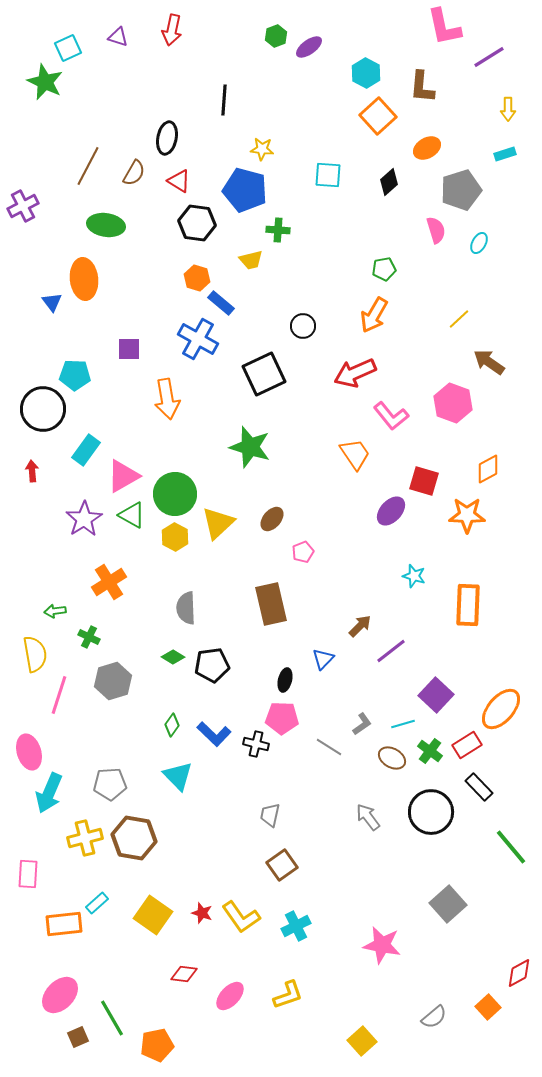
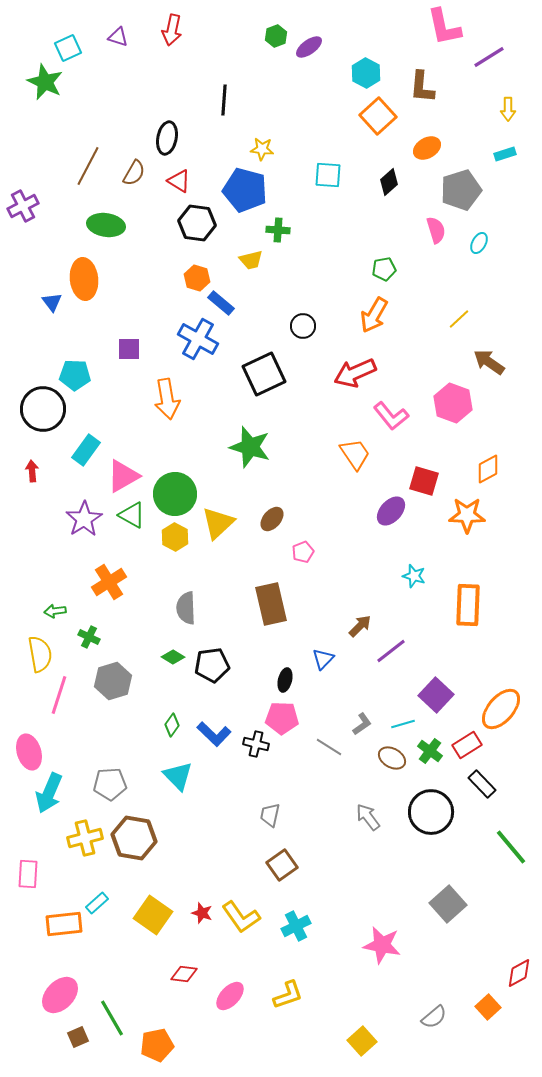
yellow semicircle at (35, 654): moved 5 px right
black rectangle at (479, 787): moved 3 px right, 3 px up
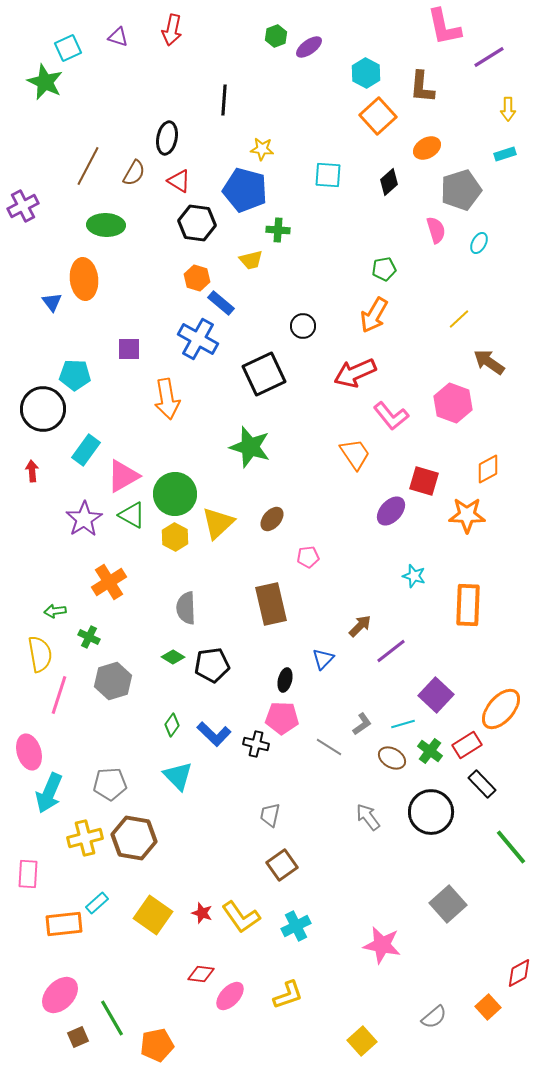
green ellipse at (106, 225): rotated 6 degrees counterclockwise
pink pentagon at (303, 552): moved 5 px right, 5 px down; rotated 15 degrees clockwise
red diamond at (184, 974): moved 17 px right
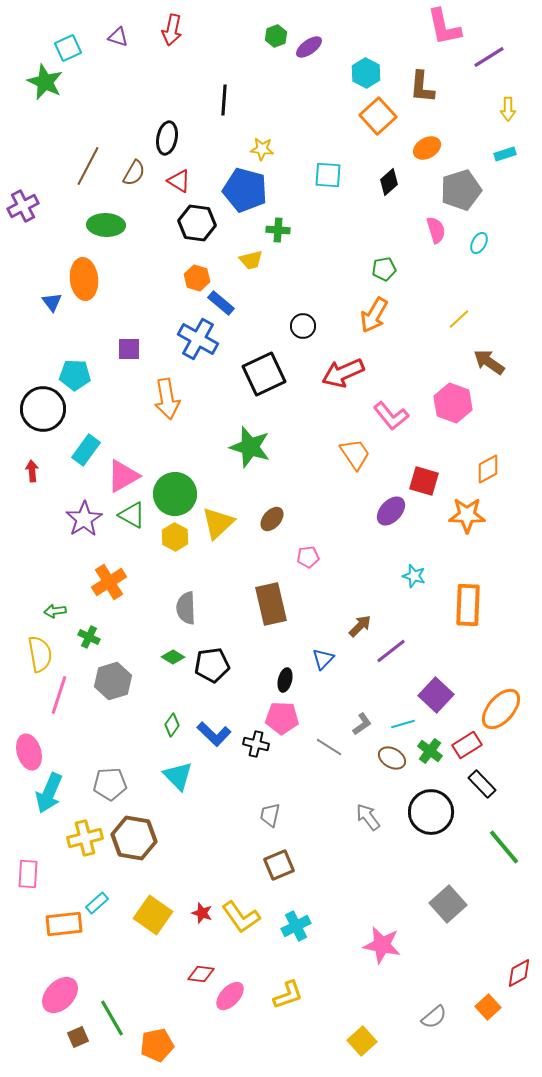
red arrow at (355, 373): moved 12 px left
green line at (511, 847): moved 7 px left
brown square at (282, 865): moved 3 px left; rotated 12 degrees clockwise
